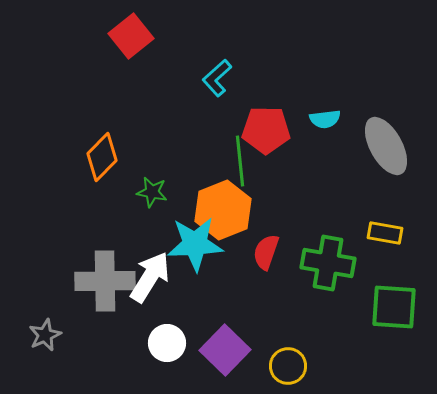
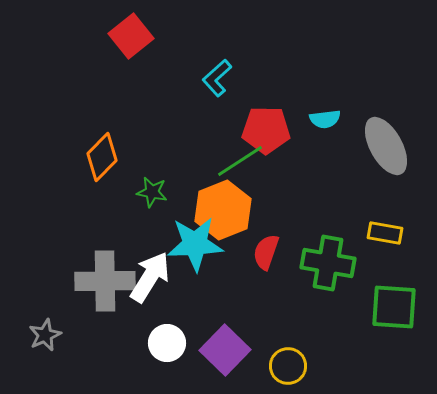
green line: rotated 63 degrees clockwise
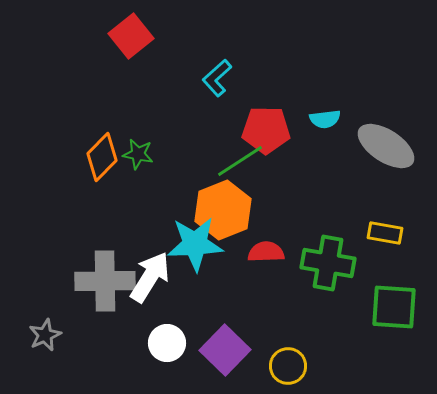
gray ellipse: rotated 28 degrees counterclockwise
green star: moved 14 px left, 38 px up
red semicircle: rotated 69 degrees clockwise
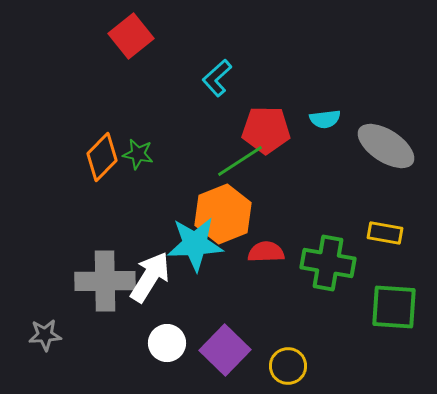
orange hexagon: moved 4 px down
gray star: rotated 20 degrees clockwise
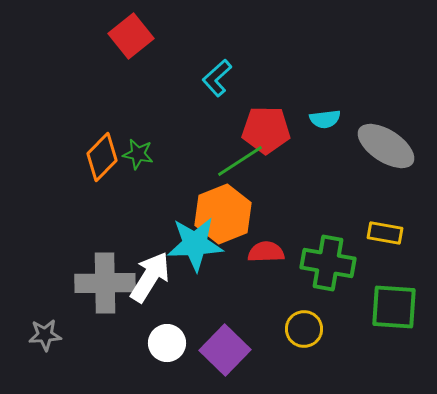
gray cross: moved 2 px down
yellow circle: moved 16 px right, 37 px up
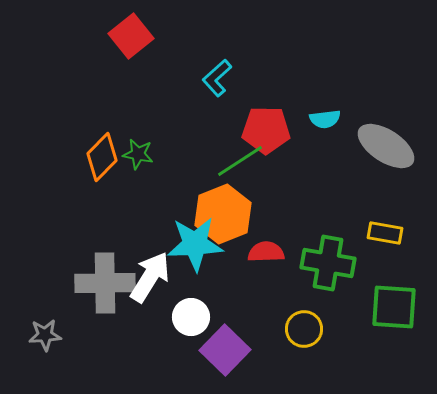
white circle: moved 24 px right, 26 px up
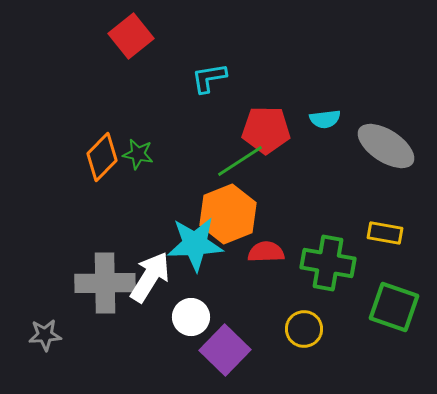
cyan L-shape: moved 8 px left; rotated 33 degrees clockwise
orange hexagon: moved 5 px right
green square: rotated 15 degrees clockwise
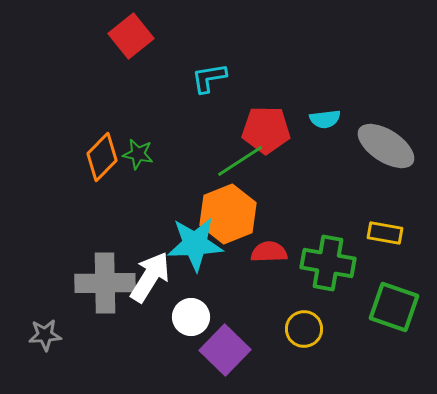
red semicircle: moved 3 px right
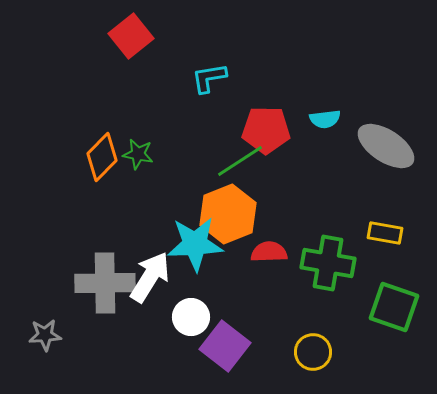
yellow circle: moved 9 px right, 23 px down
purple square: moved 4 px up; rotated 6 degrees counterclockwise
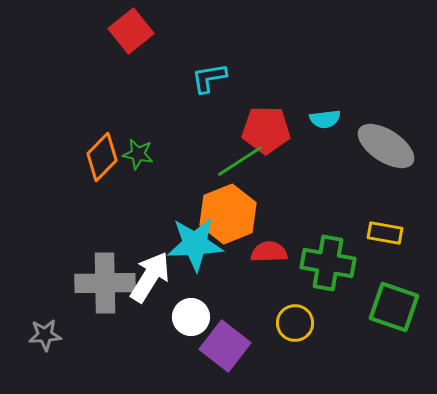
red square: moved 5 px up
yellow circle: moved 18 px left, 29 px up
